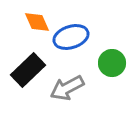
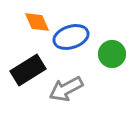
green circle: moved 9 px up
black rectangle: rotated 12 degrees clockwise
gray arrow: moved 1 px left, 1 px down
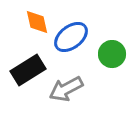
orange diamond: rotated 12 degrees clockwise
blue ellipse: rotated 20 degrees counterclockwise
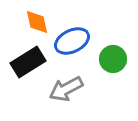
blue ellipse: moved 1 px right, 4 px down; rotated 12 degrees clockwise
green circle: moved 1 px right, 5 px down
black rectangle: moved 8 px up
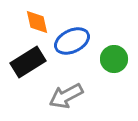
green circle: moved 1 px right
gray arrow: moved 7 px down
